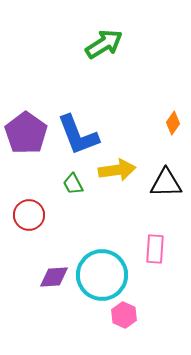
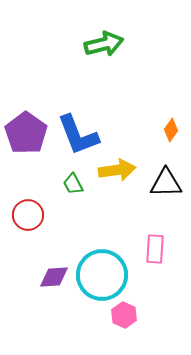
green arrow: rotated 18 degrees clockwise
orange diamond: moved 2 px left, 7 px down
red circle: moved 1 px left
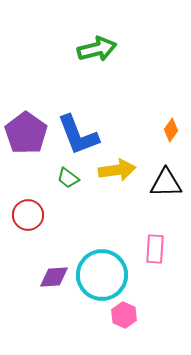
green arrow: moved 7 px left, 5 px down
green trapezoid: moved 5 px left, 6 px up; rotated 25 degrees counterclockwise
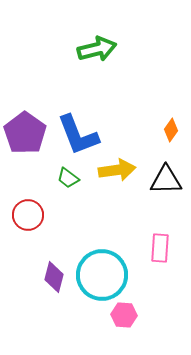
purple pentagon: moved 1 px left
black triangle: moved 3 px up
pink rectangle: moved 5 px right, 1 px up
purple diamond: rotated 72 degrees counterclockwise
pink hexagon: rotated 20 degrees counterclockwise
